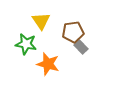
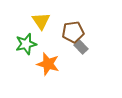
green star: rotated 25 degrees counterclockwise
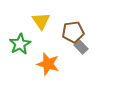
green star: moved 6 px left; rotated 15 degrees counterclockwise
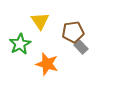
yellow triangle: moved 1 px left
orange star: moved 1 px left
